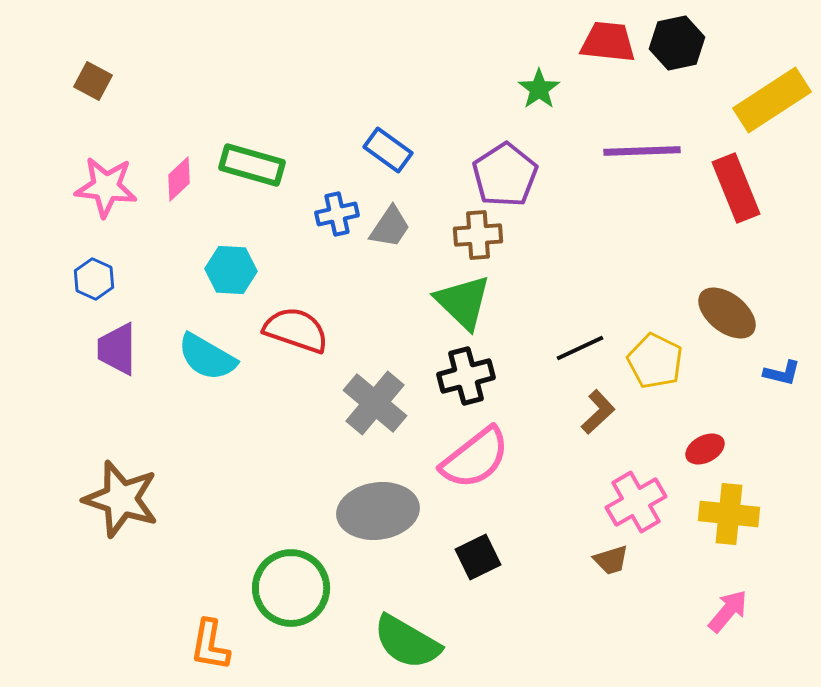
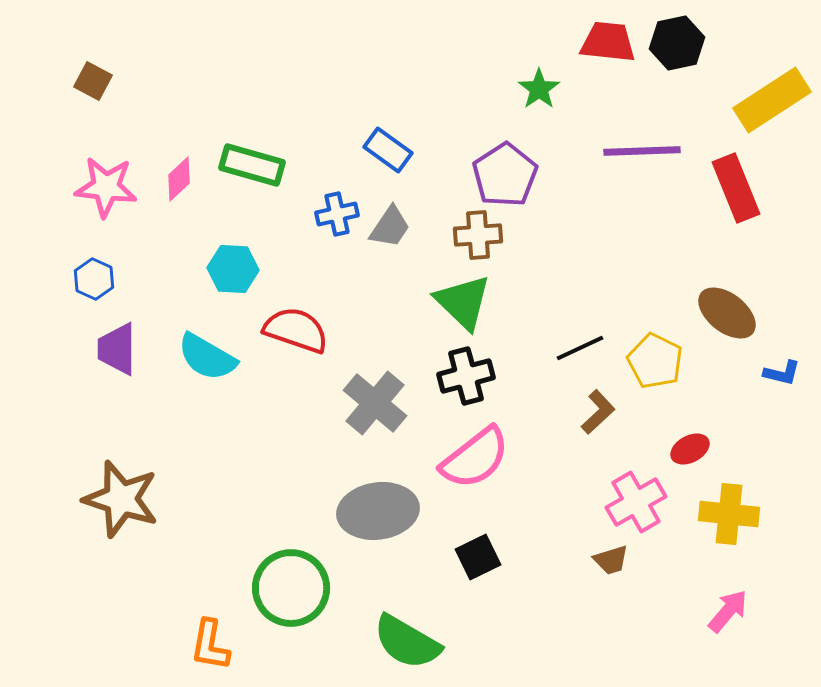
cyan hexagon: moved 2 px right, 1 px up
red ellipse: moved 15 px left
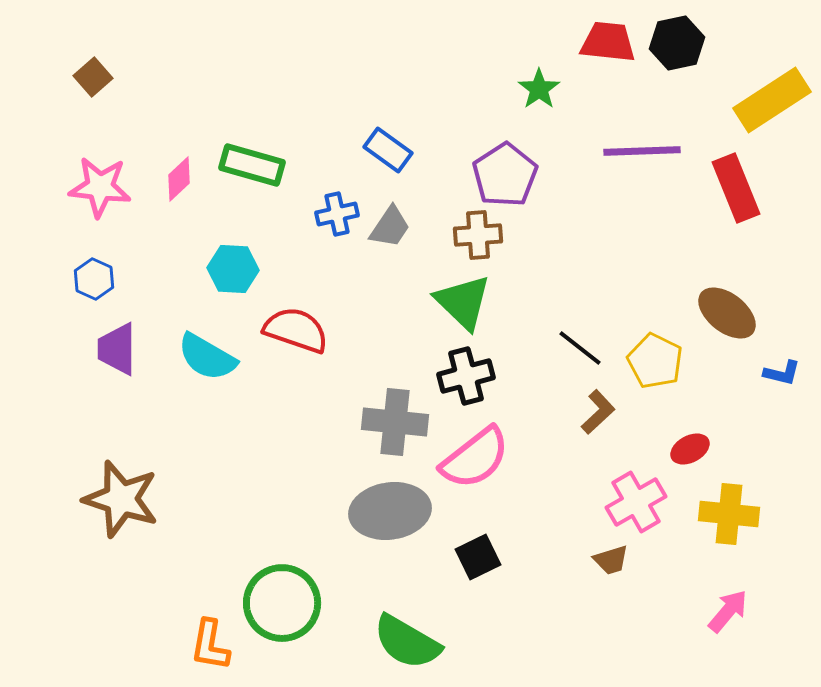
brown square: moved 4 px up; rotated 21 degrees clockwise
pink star: moved 6 px left
black line: rotated 63 degrees clockwise
gray cross: moved 20 px right, 19 px down; rotated 34 degrees counterclockwise
gray ellipse: moved 12 px right
green circle: moved 9 px left, 15 px down
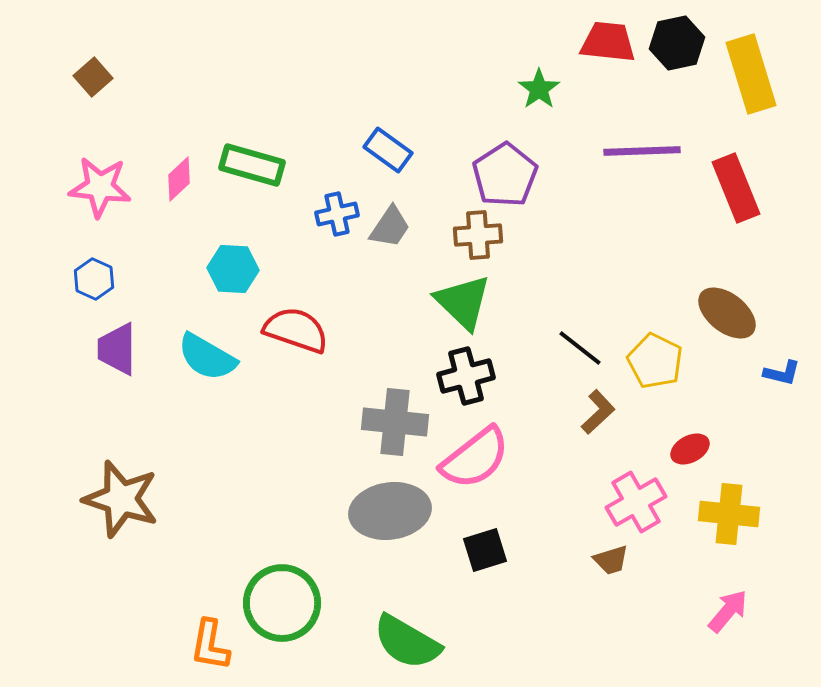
yellow rectangle: moved 21 px left, 26 px up; rotated 74 degrees counterclockwise
black square: moved 7 px right, 7 px up; rotated 9 degrees clockwise
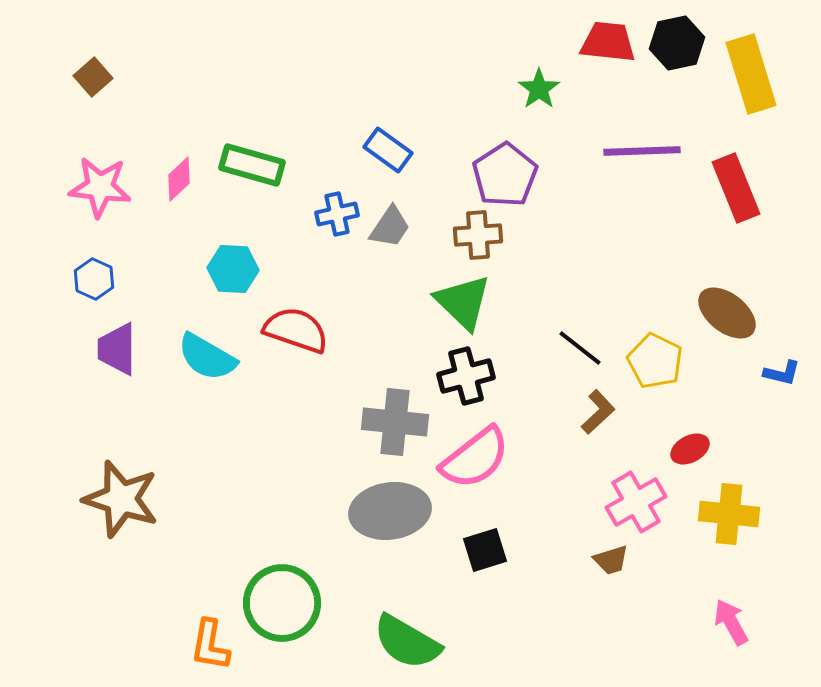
pink arrow: moved 3 px right, 11 px down; rotated 69 degrees counterclockwise
